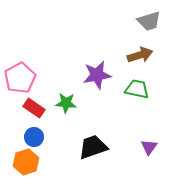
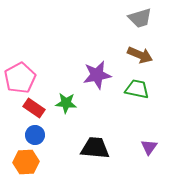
gray trapezoid: moved 9 px left, 3 px up
brown arrow: rotated 40 degrees clockwise
blue circle: moved 1 px right, 2 px up
black trapezoid: moved 2 px right, 1 px down; rotated 24 degrees clockwise
orange hexagon: rotated 15 degrees clockwise
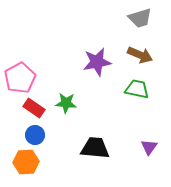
purple star: moved 13 px up
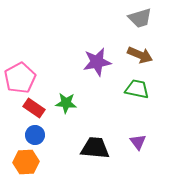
purple triangle: moved 11 px left, 5 px up; rotated 12 degrees counterclockwise
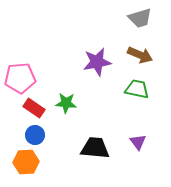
pink pentagon: rotated 24 degrees clockwise
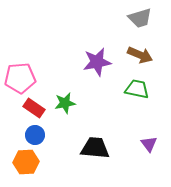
green star: moved 1 px left; rotated 15 degrees counterclockwise
purple triangle: moved 11 px right, 2 px down
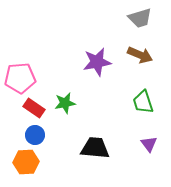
green trapezoid: moved 6 px right, 13 px down; rotated 120 degrees counterclockwise
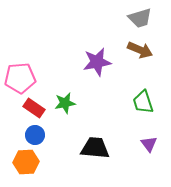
brown arrow: moved 5 px up
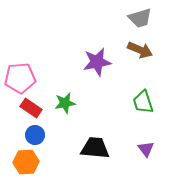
red rectangle: moved 3 px left
purple triangle: moved 3 px left, 5 px down
